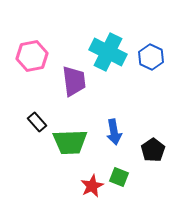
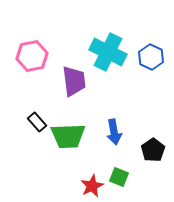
green trapezoid: moved 2 px left, 6 px up
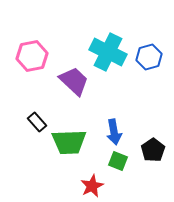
blue hexagon: moved 2 px left; rotated 20 degrees clockwise
purple trapezoid: rotated 40 degrees counterclockwise
green trapezoid: moved 1 px right, 6 px down
green square: moved 1 px left, 16 px up
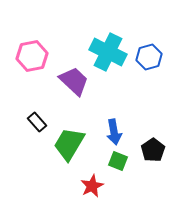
green trapezoid: moved 2 px down; rotated 123 degrees clockwise
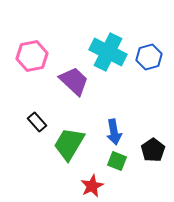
green square: moved 1 px left
